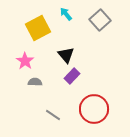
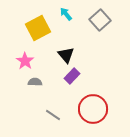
red circle: moved 1 px left
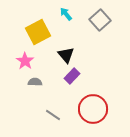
yellow square: moved 4 px down
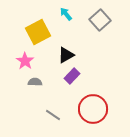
black triangle: rotated 42 degrees clockwise
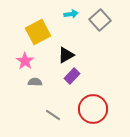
cyan arrow: moved 5 px right; rotated 120 degrees clockwise
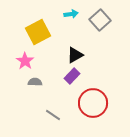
black triangle: moved 9 px right
red circle: moved 6 px up
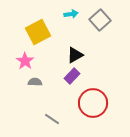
gray line: moved 1 px left, 4 px down
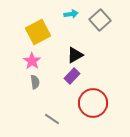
pink star: moved 7 px right
gray semicircle: rotated 80 degrees clockwise
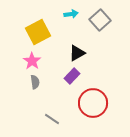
black triangle: moved 2 px right, 2 px up
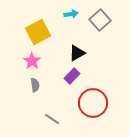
gray semicircle: moved 3 px down
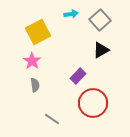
black triangle: moved 24 px right, 3 px up
purple rectangle: moved 6 px right
